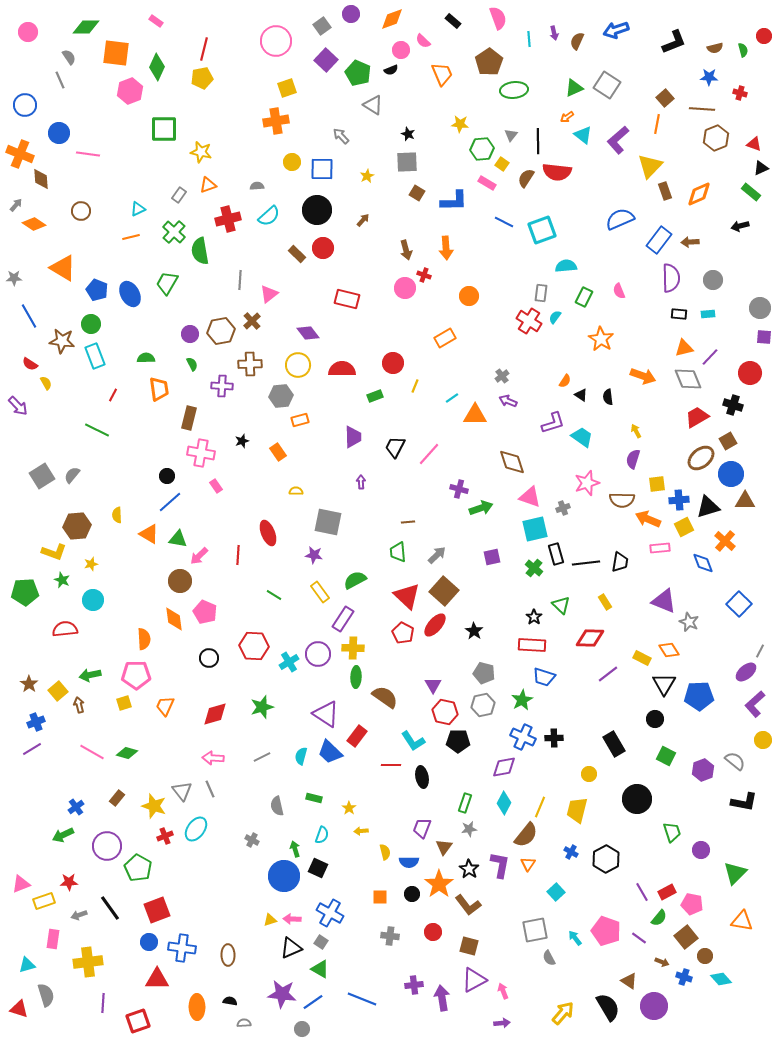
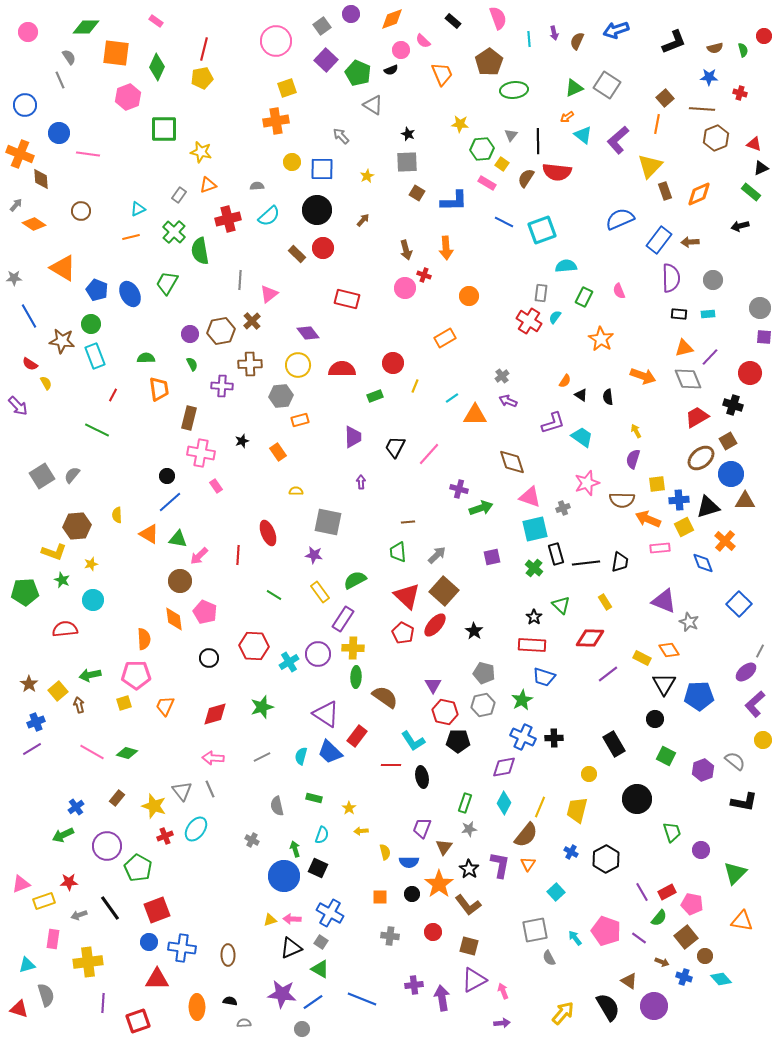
pink hexagon at (130, 91): moved 2 px left, 6 px down
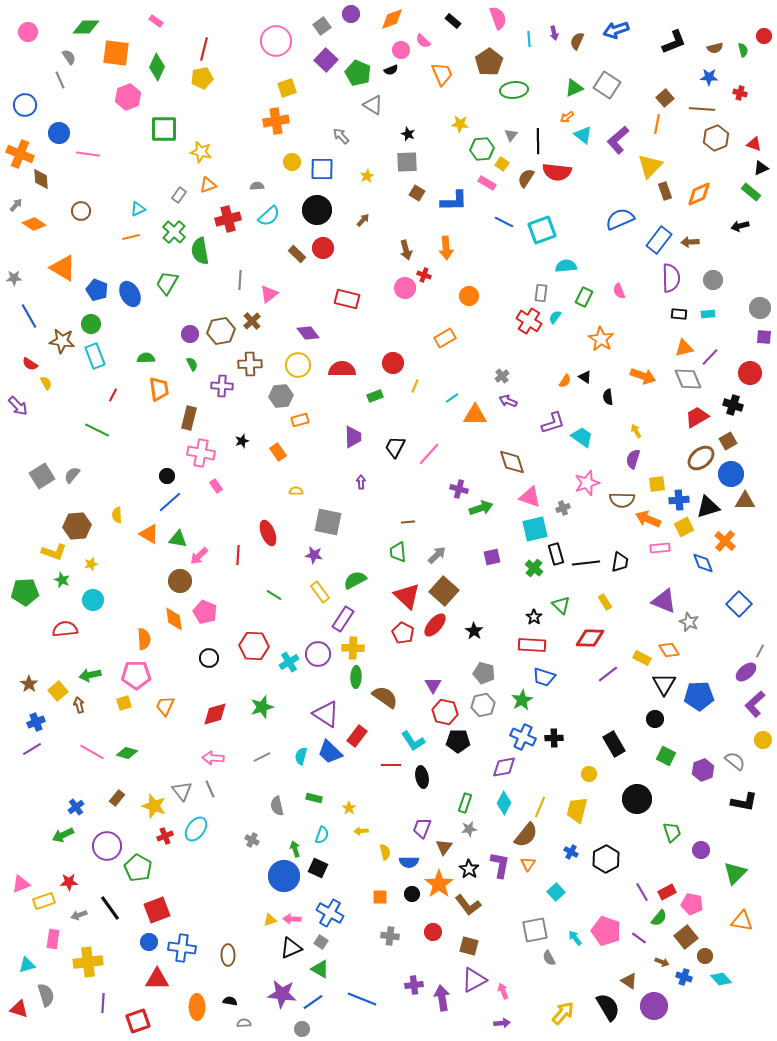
black triangle at (581, 395): moved 4 px right, 18 px up
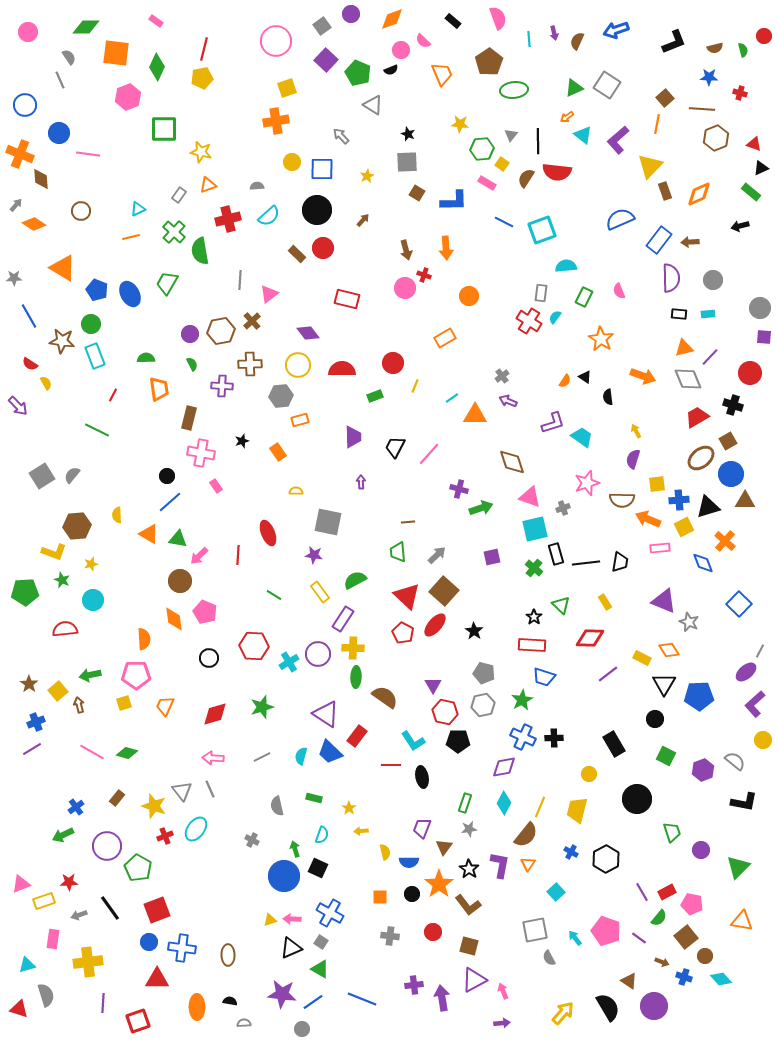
green triangle at (735, 873): moved 3 px right, 6 px up
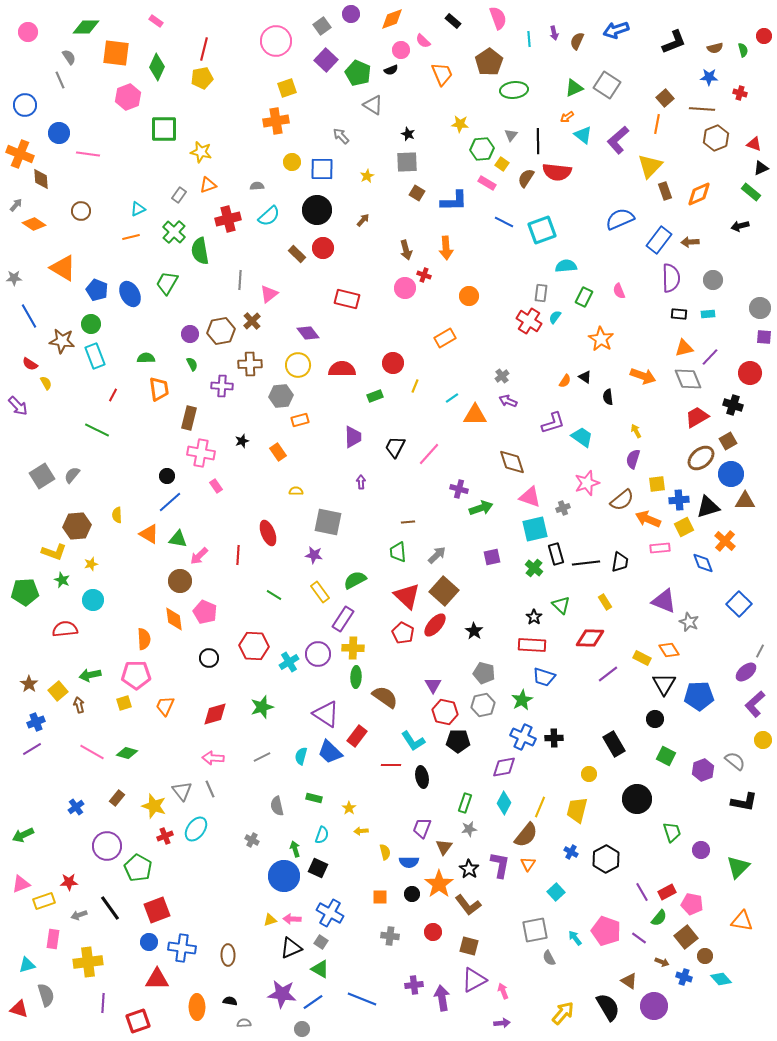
brown semicircle at (622, 500): rotated 40 degrees counterclockwise
green arrow at (63, 835): moved 40 px left
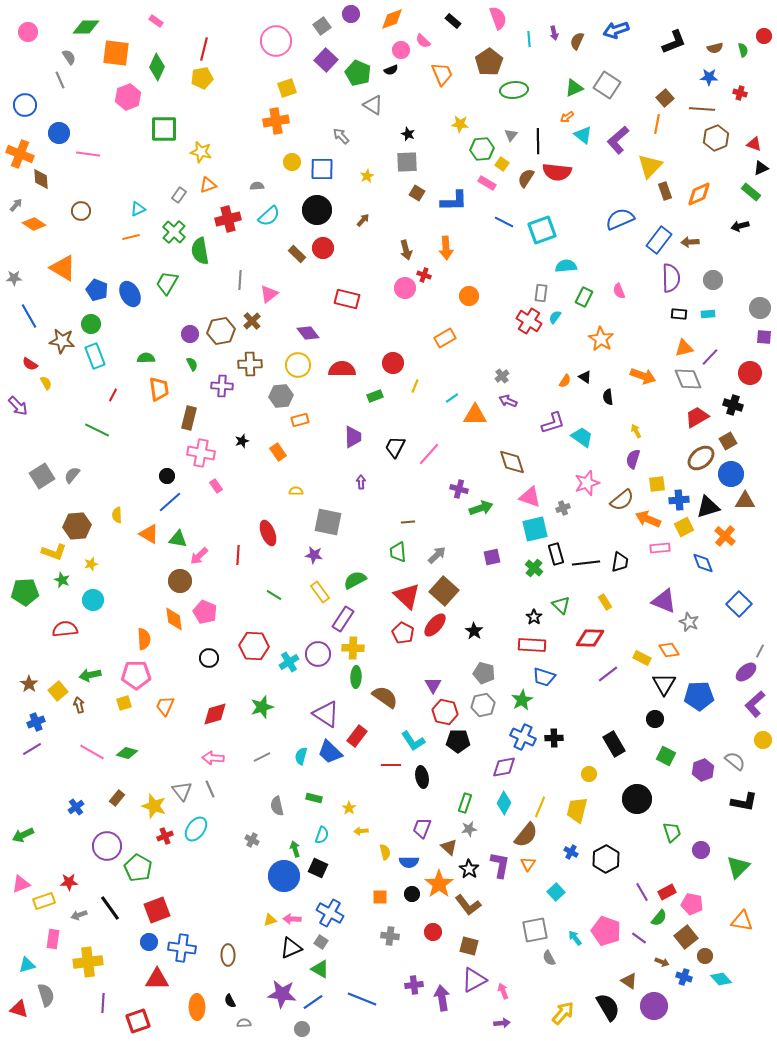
orange cross at (725, 541): moved 5 px up
brown triangle at (444, 847): moved 5 px right; rotated 24 degrees counterclockwise
black semicircle at (230, 1001): rotated 128 degrees counterclockwise
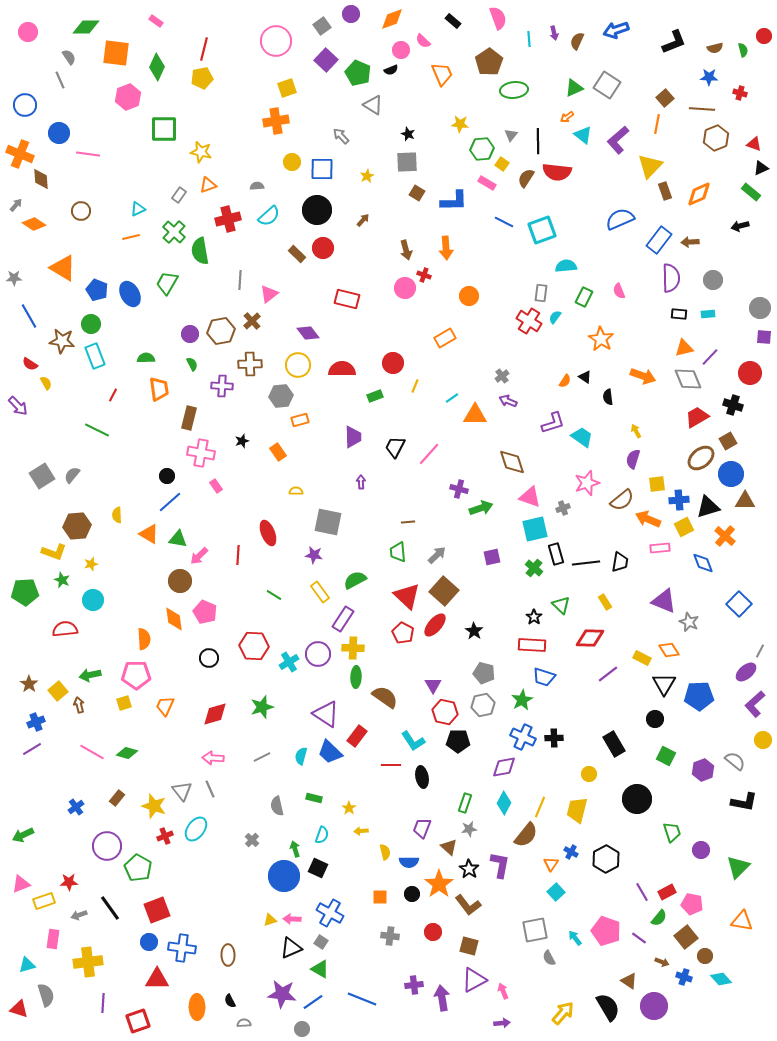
gray cross at (252, 840): rotated 16 degrees clockwise
orange triangle at (528, 864): moved 23 px right
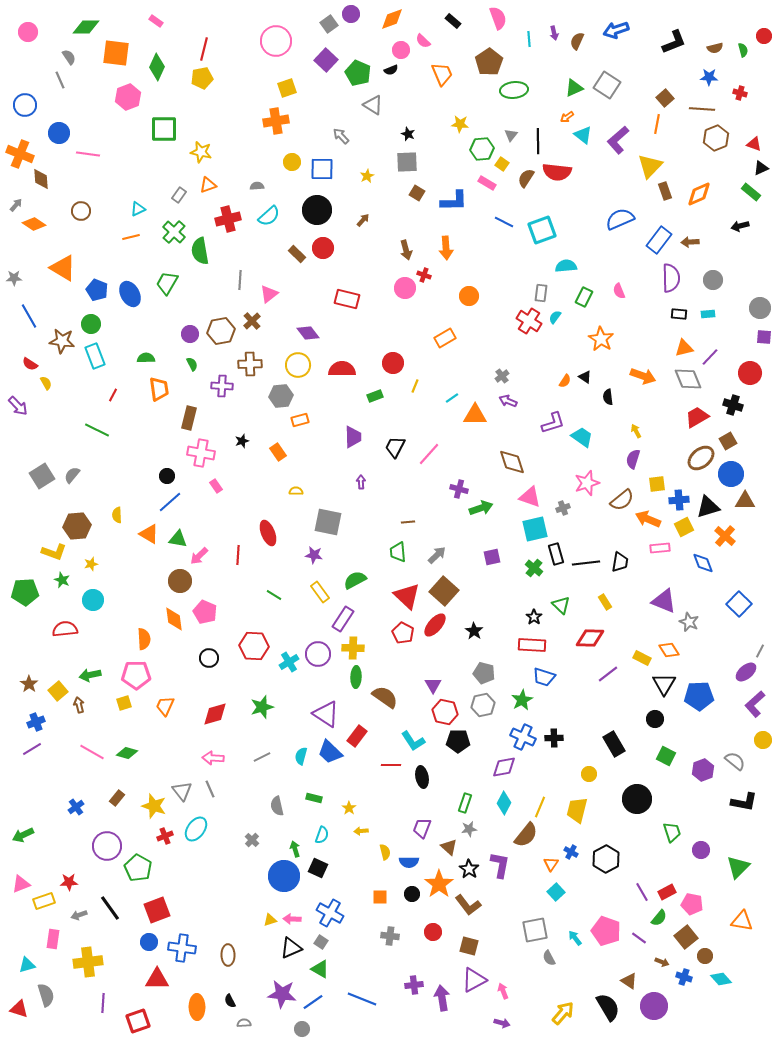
gray square at (322, 26): moved 7 px right, 2 px up
purple arrow at (502, 1023): rotated 21 degrees clockwise
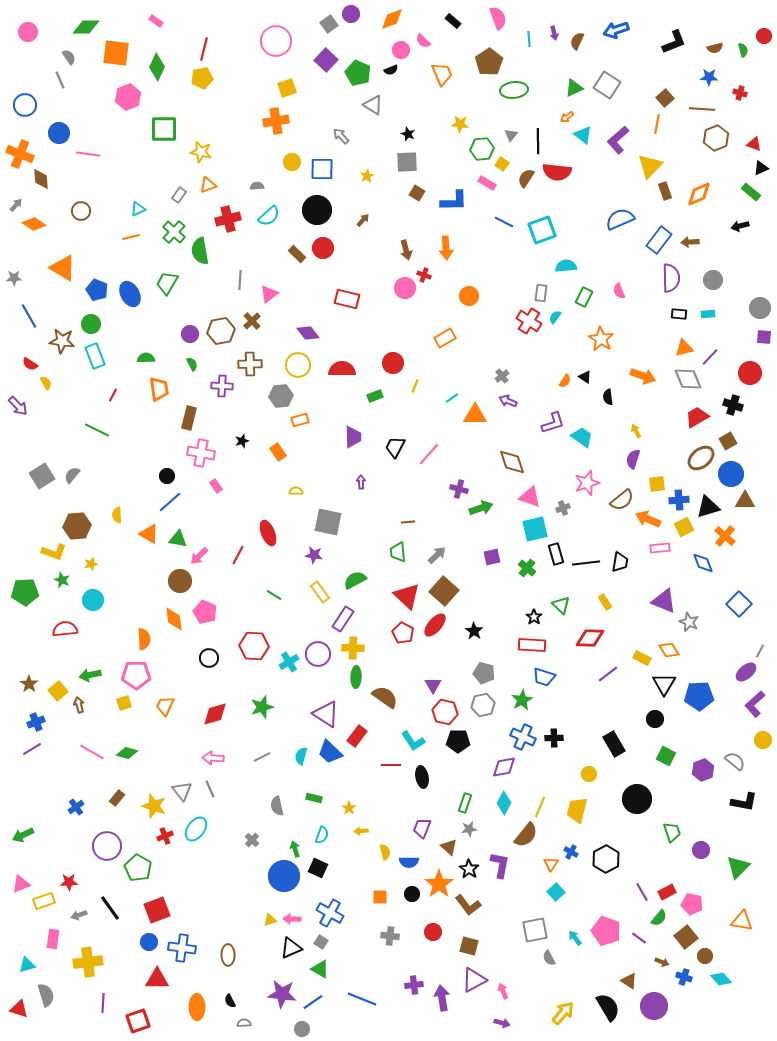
red line at (238, 555): rotated 24 degrees clockwise
green cross at (534, 568): moved 7 px left
